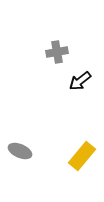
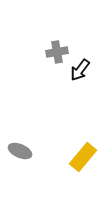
black arrow: moved 11 px up; rotated 15 degrees counterclockwise
yellow rectangle: moved 1 px right, 1 px down
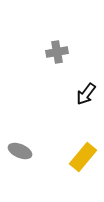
black arrow: moved 6 px right, 24 px down
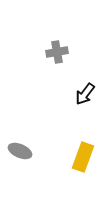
black arrow: moved 1 px left
yellow rectangle: rotated 20 degrees counterclockwise
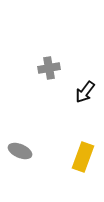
gray cross: moved 8 px left, 16 px down
black arrow: moved 2 px up
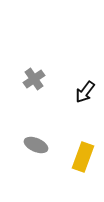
gray cross: moved 15 px left, 11 px down; rotated 25 degrees counterclockwise
gray ellipse: moved 16 px right, 6 px up
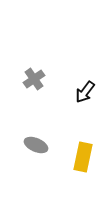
yellow rectangle: rotated 8 degrees counterclockwise
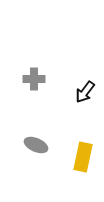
gray cross: rotated 35 degrees clockwise
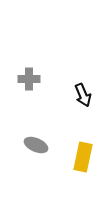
gray cross: moved 5 px left
black arrow: moved 2 px left, 3 px down; rotated 60 degrees counterclockwise
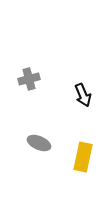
gray cross: rotated 15 degrees counterclockwise
gray ellipse: moved 3 px right, 2 px up
